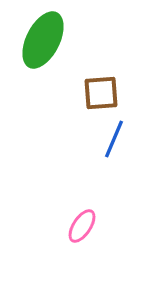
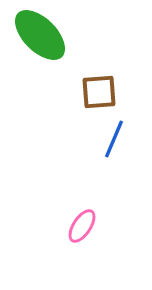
green ellipse: moved 3 px left, 5 px up; rotated 72 degrees counterclockwise
brown square: moved 2 px left, 1 px up
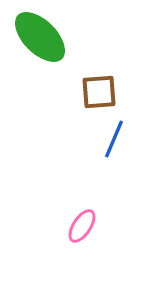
green ellipse: moved 2 px down
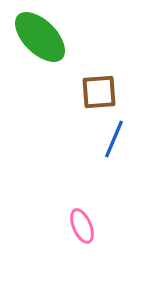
pink ellipse: rotated 56 degrees counterclockwise
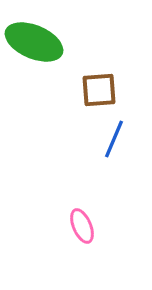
green ellipse: moved 6 px left, 5 px down; rotated 22 degrees counterclockwise
brown square: moved 2 px up
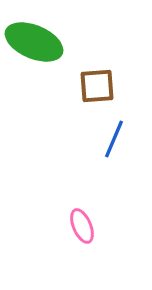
brown square: moved 2 px left, 4 px up
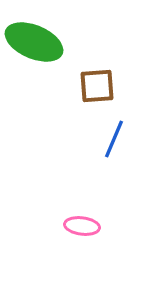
pink ellipse: rotated 60 degrees counterclockwise
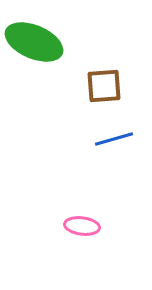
brown square: moved 7 px right
blue line: rotated 51 degrees clockwise
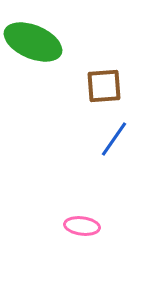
green ellipse: moved 1 px left
blue line: rotated 39 degrees counterclockwise
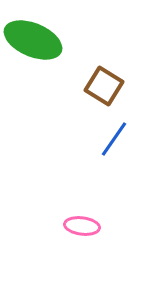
green ellipse: moved 2 px up
brown square: rotated 36 degrees clockwise
